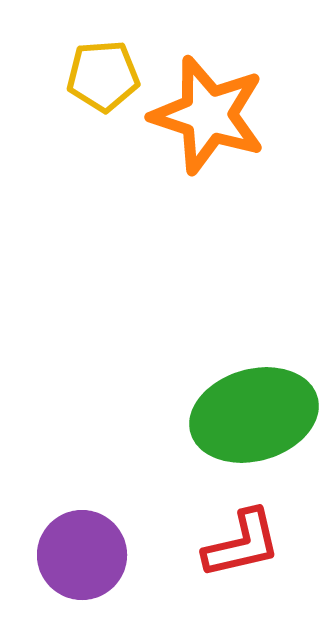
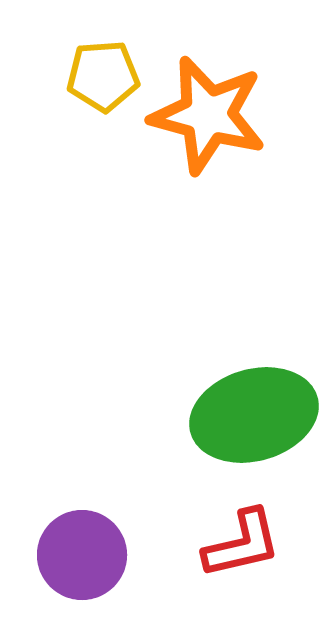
orange star: rotated 3 degrees counterclockwise
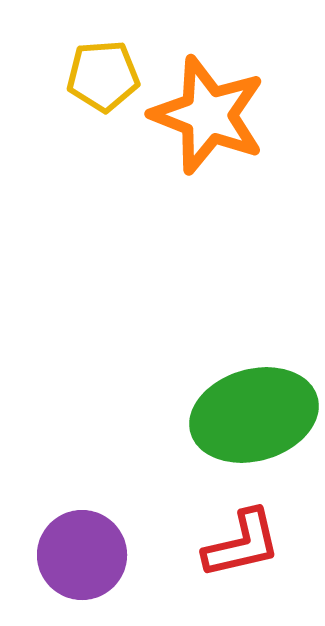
orange star: rotated 6 degrees clockwise
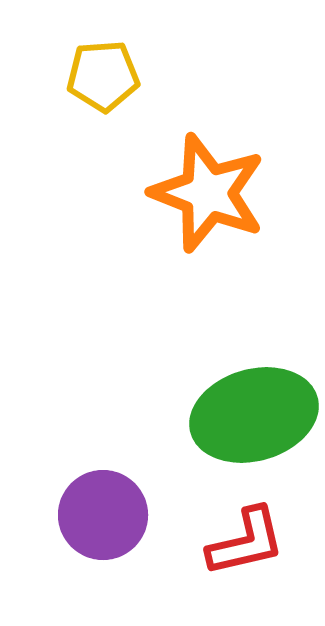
orange star: moved 78 px down
red L-shape: moved 4 px right, 2 px up
purple circle: moved 21 px right, 40 px up
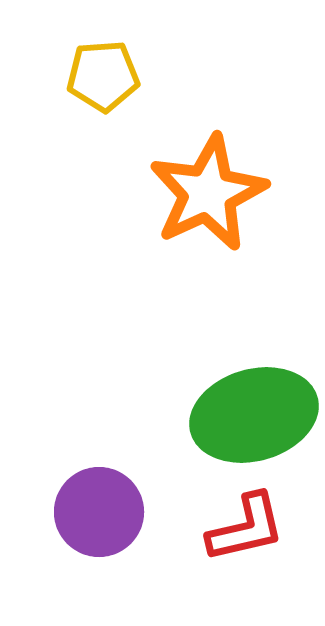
orange star: rotated 26 degrees clockwise
purple circle: moved 4 px left, 3 px up
red L-shape: moved 14 px up
